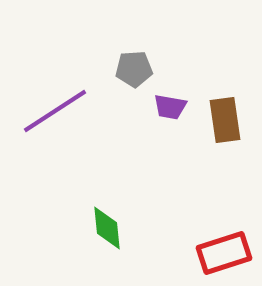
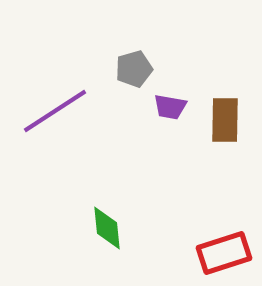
gray pentagon: rotated 12 degrees counterclockwise
brown rectangle: rotated 9 degrees clockwise
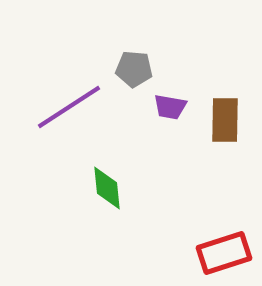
gray pentagon: rotated 21 degrees clockwise
purple line: moved 14 px right, 4 px up
green diamond: moved 40 px up
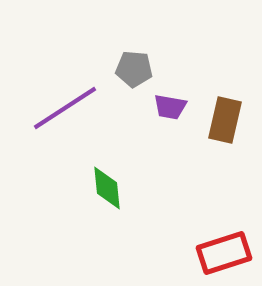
purple line: moved 4 px left, 1 px down
brown rectangle: rotated 12 degrees clockwise
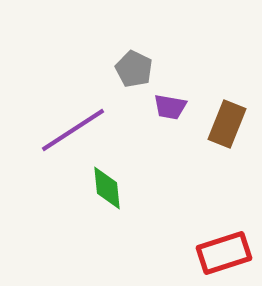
gray pentagon: rotated 21 degrees clockwise
purple line: moved 8 px right, 22 px down
brown rectangle: moved 2 px right, 4 px down; rotated 9 degrees clockwise
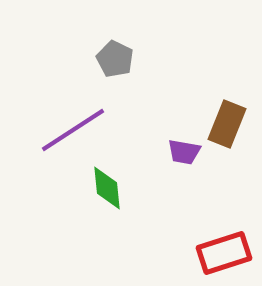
gray pentagon: moved 19 px left, 10 px up
purple trapezoid: moved 14 px right, 45 px down
